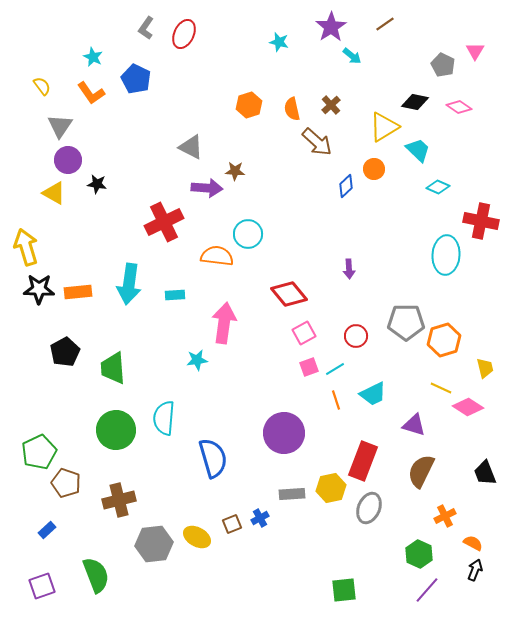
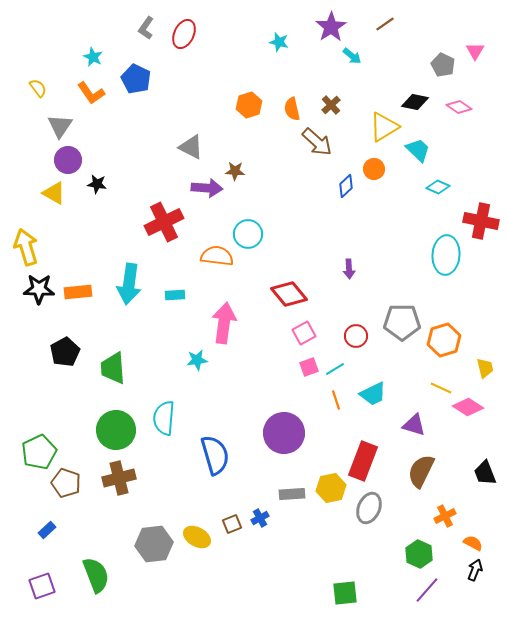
yellow semicircle at (42, 86): moved 4 px left, 2 px down
gray pentagon at (406, 322): moved 4 px left
blue semicircle at (213, 458): moved 2 px right, 3 px up
brown cross at (119, 500): moved 22 px up
green square at (344, 590): moved 1 px right, 3 px down
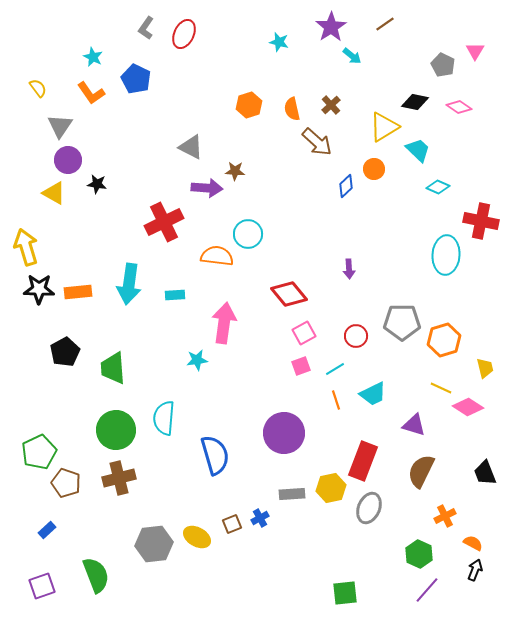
pink square at (309, 367): moved 8 px left, 1 px up
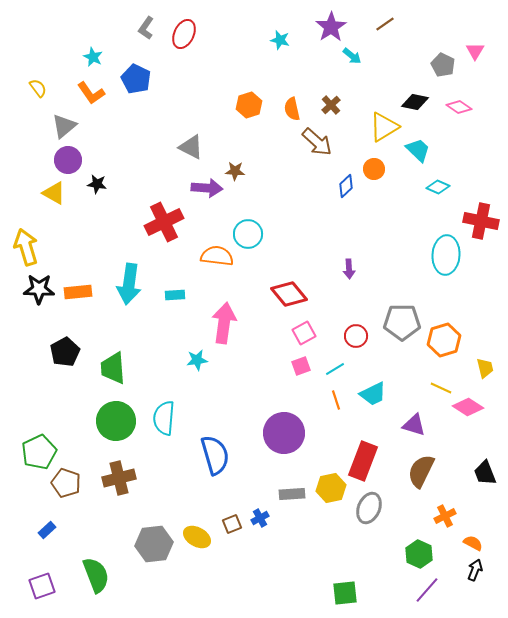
cyan star at (279, 42): moved 1 px right, 2 px up
gray triangle at (60, 126): moved 4 px right; rotated 16 degrees clockwise
green circle at (116, 430): moved 9 px up
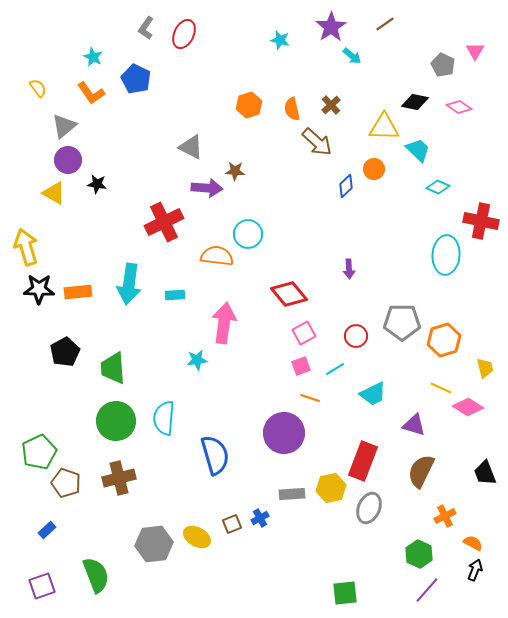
yellow triangle at (384, 127): rotated 32 degrees clockwise
orange line at (336, 400): moved 26 px left, 2 px up; rotated 54 degrees counterclockwise
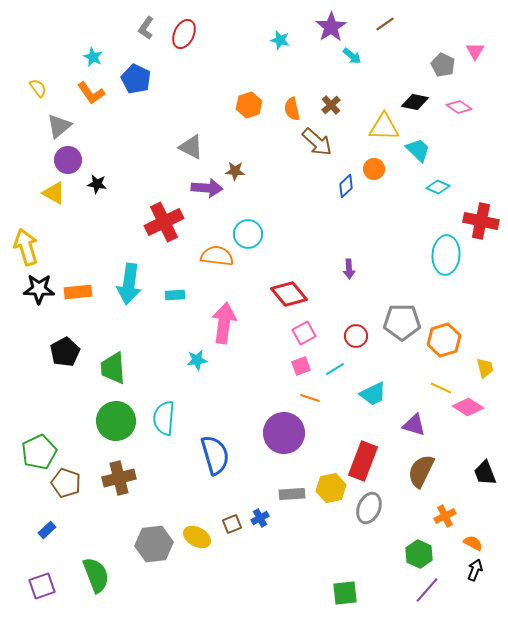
gray triangle at (64, 126): moved 5 px left
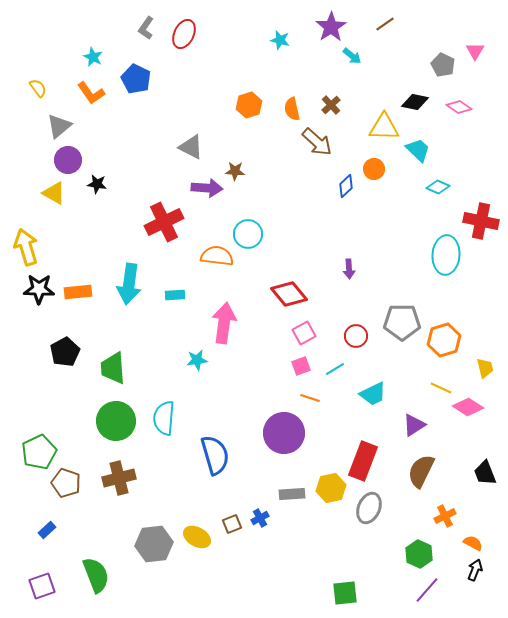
purple triangle at (414, 425): rotated 50 degrees counterclockwise
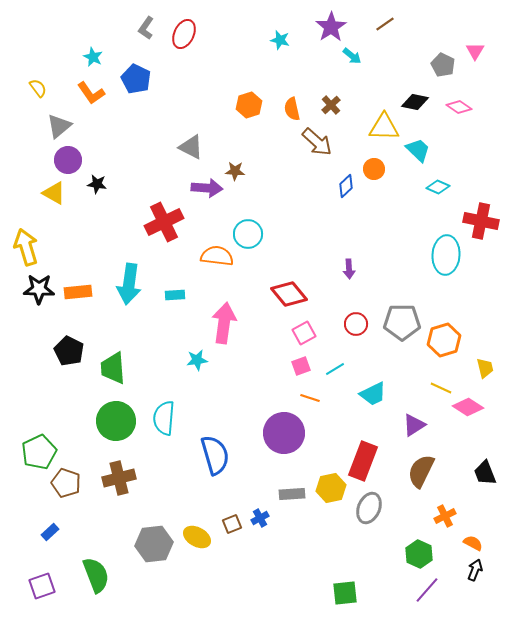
red circle at (356, 336): moved 12 px up
black pentagon at (65, 352): moved 4 px right, 1 px up; rotated 16 degrees counterclockwise
blue rectangle at (47, 530): moved 3 px right, 2 px down
